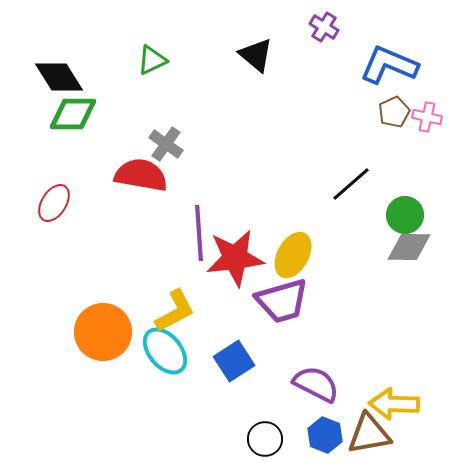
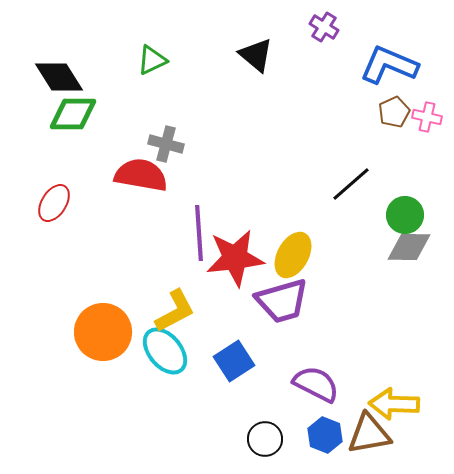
gray cross: rotated 20 degrees counterclockwise
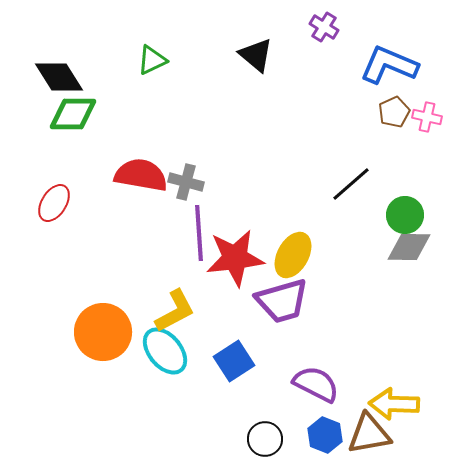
gray cross: moved 20 px right, 38 px down
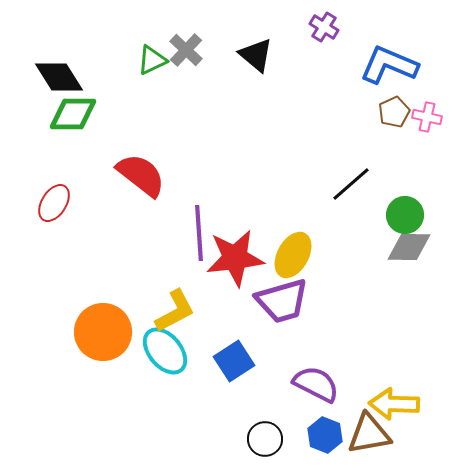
red semicircle: rotated 28 degrees clockwise
gray cross: moved 132 px up; rotated 28 degrees clockwise
